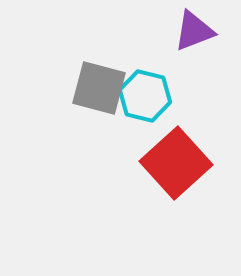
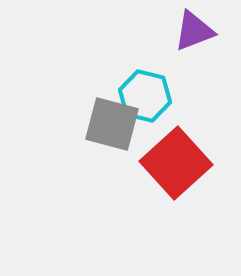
gray square: moved 13 px right, 36 px down
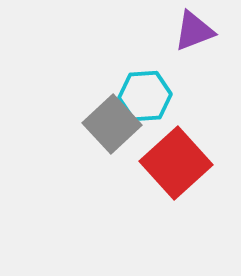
cyan hexagon: rotated 18 degrees counterclockwise
gray square: rotated 32 degrees clockwise
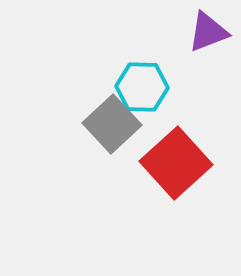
purple triangle: moved 14 px right, 1 px down
cyan hexagon: moved 3 px left, 9 px up; rotated 6 degrees clockwise
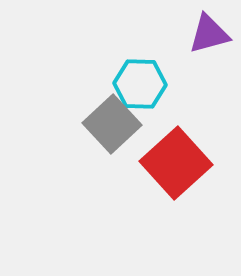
purple triangle: moved 1 px right, 2 px down; rotated 6 degrees clockwise
cyan hexagon: moved 2 px left, 3 px up
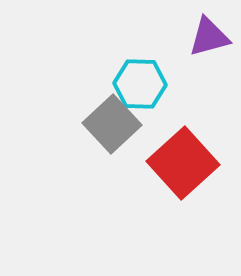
purple triangle: moved 3 px down
red square: moved 7 px right
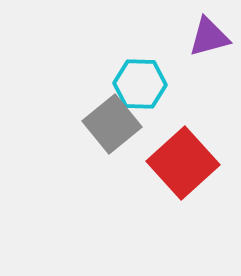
gray square: rotated 4 degrees clockwise
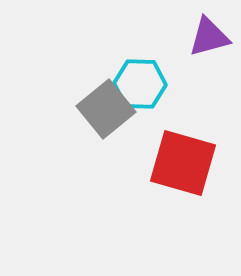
gray square: moved 6 px left, 15 px up
red square: rotated 32 degrees counterclockwise
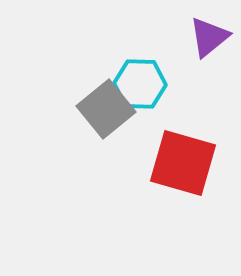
purple triangle: rotated 24 degrees counterclockwise
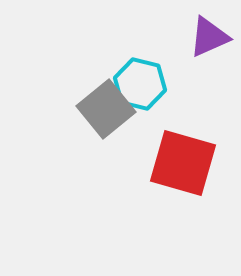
purple triangle: rotated 15 degrees clockwise
cyan hexagon: rotated 12 degrees clockwise
